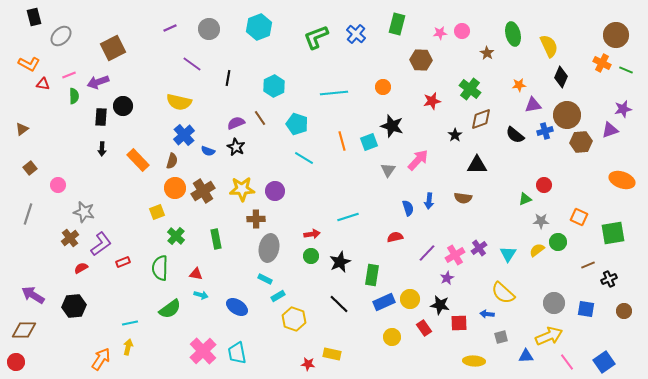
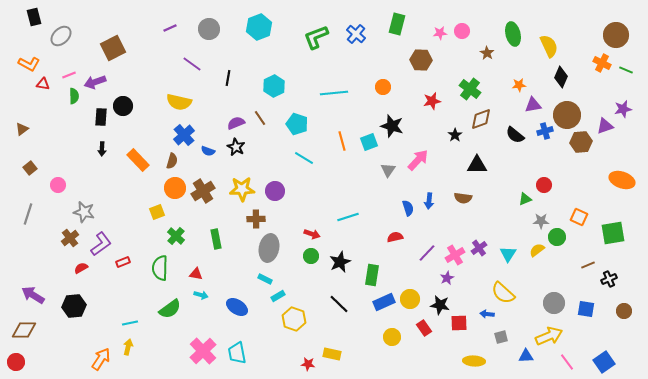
purple arrow at (98, 82): moved 3 px left
purple triangle at (610, 130): moved 5 px left, 4 px up
red arrow at (312, 234): rotated 28 degrees clockwise
green circle at (558, 242): moved 1 px left, 5 px up
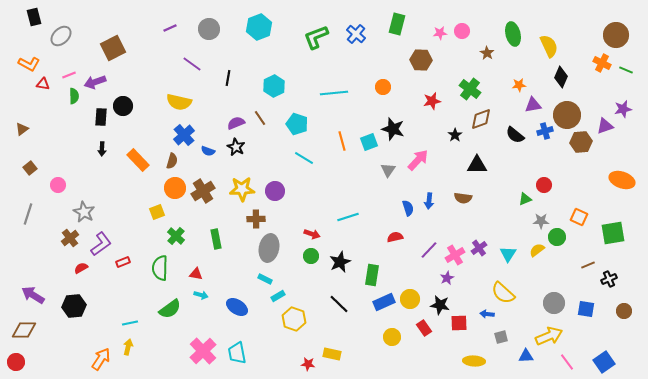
black star at (392, 126): moved 1 px right, 3 px down
gray star at (84, 212): rotated 15 degrees clockwise
purple line at (427, 253): moved 2 px right, 3 px up
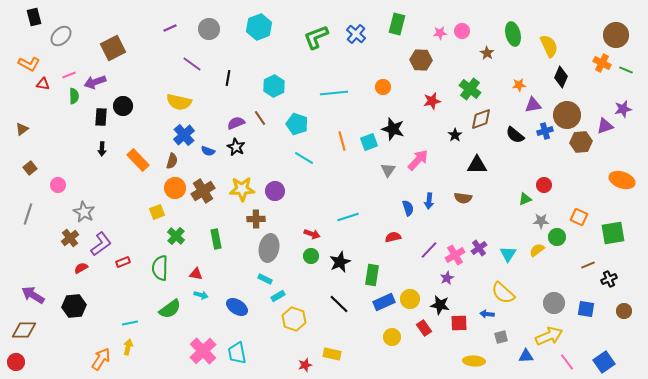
red semicircle at (395, 237): moved 2 px left
red star at (308, 364): moved 3 px left, 1 px down; rotated 24 degrees counterclockwise
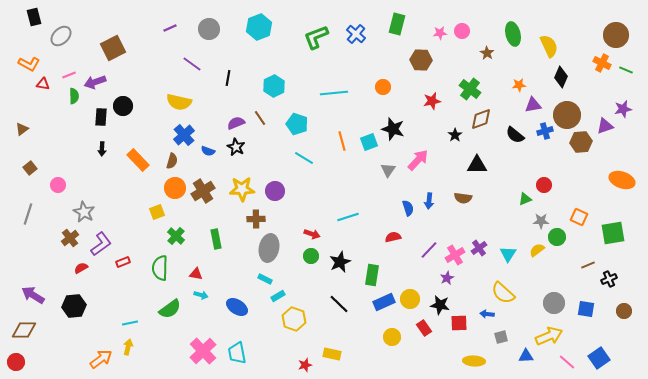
orange arrow at (101, 359): rotated 20 degrees clockwise
pink line at (567, 362): rotated 12 degrees counterclockwise
blue square at (604, 362): moved 5 px left, 4 px up
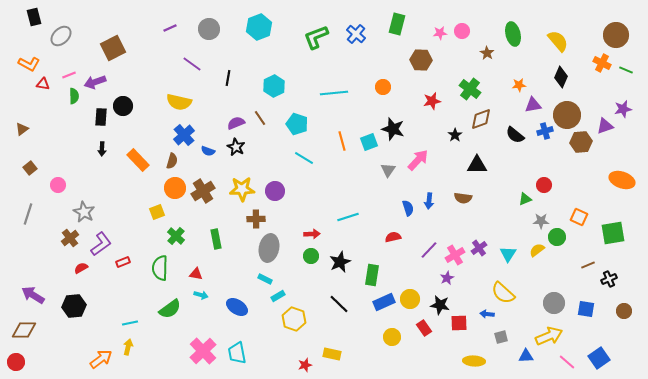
yellow semicircle at (549, 46): moved 9 px right, 5 px up; rotated 15 degrees counterclockwise
red arrow at (312, 234): rotated 21 degrees counterclockwise
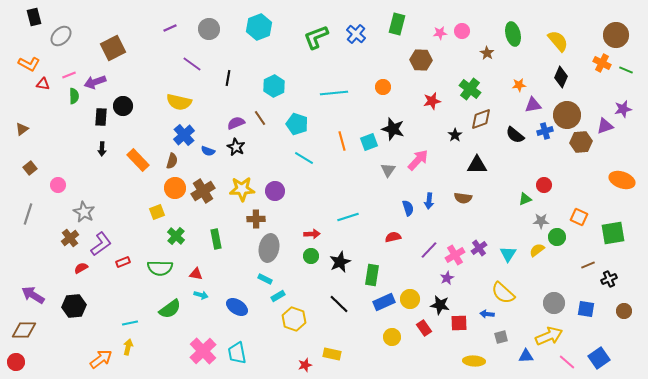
green semicircle at (160, 268): rotated 90 degrees counterclockwise
